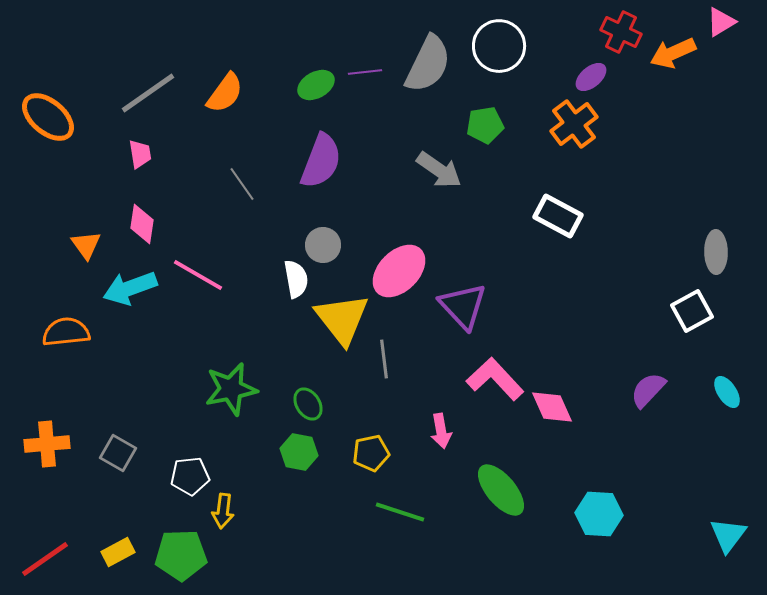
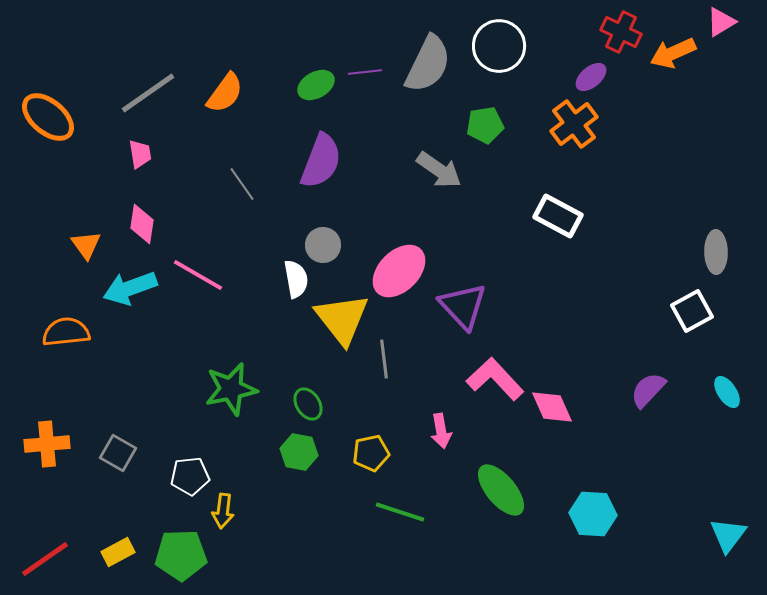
cyan hexagon at (599, 514): moved 6 px left
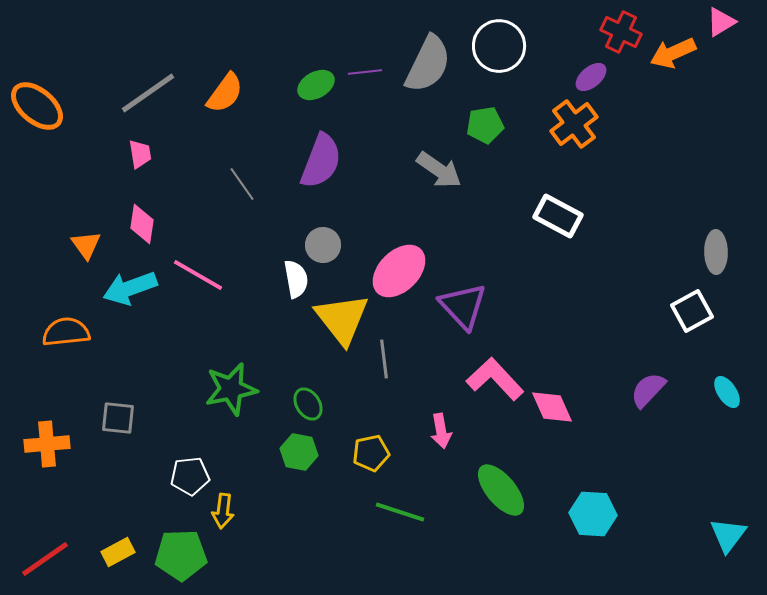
orange ellipse at (48, 117): moved 11 px left, 11 px up
gray square at (118, 453): moved 35 px up; rotated 24 degrees counterclockwise
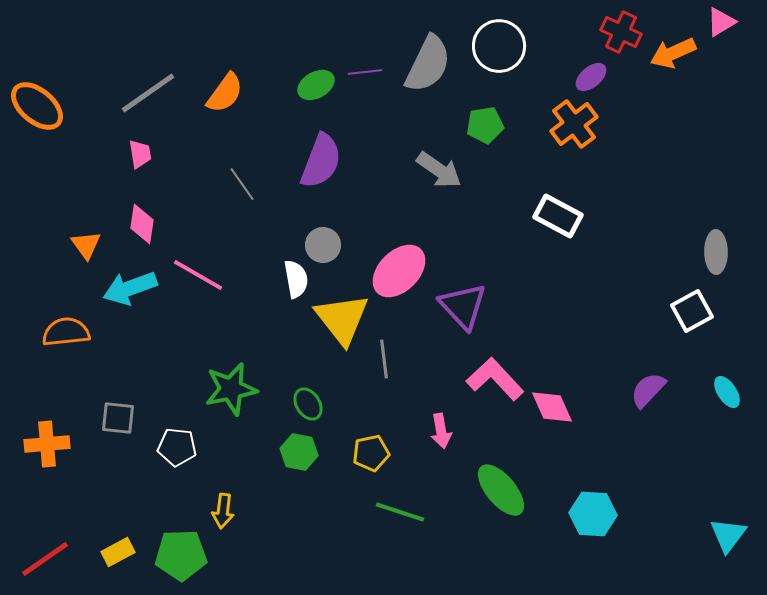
white pentagon at (190, 476): moved 13 px left, 29 px up; rotated 12 degrees clockwise
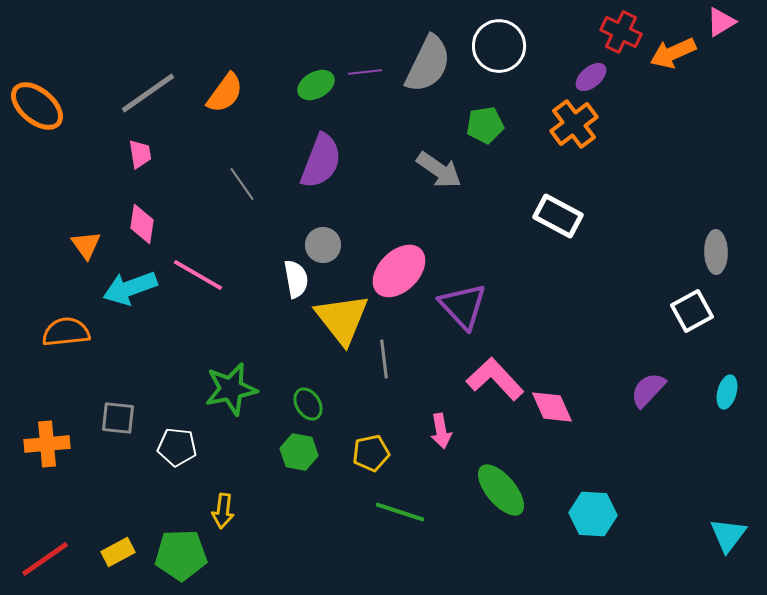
cyan ellipse at (727, 392): rotated 48 degrees clockwise
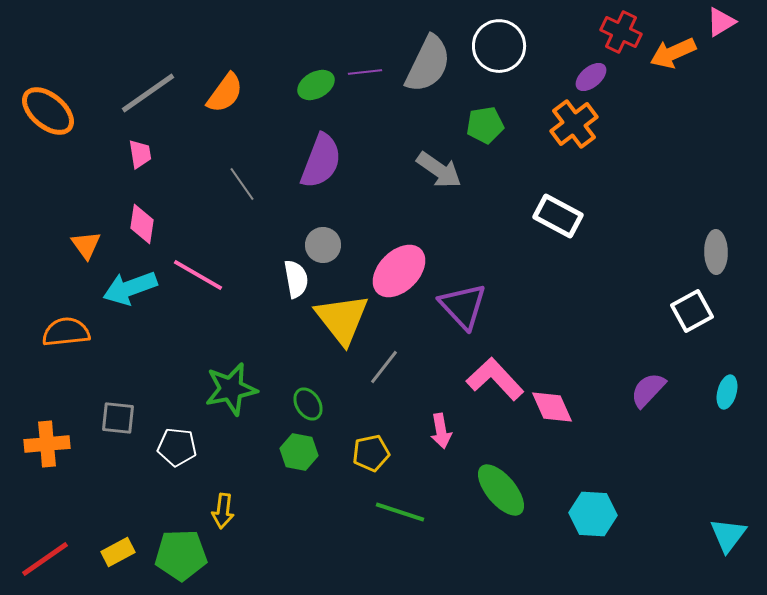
orange ellipse at (37, 106): moved 11 px right, 5 px down
gray line at (384, 359): moved 8 px down; rotated 45 degrees clockwise
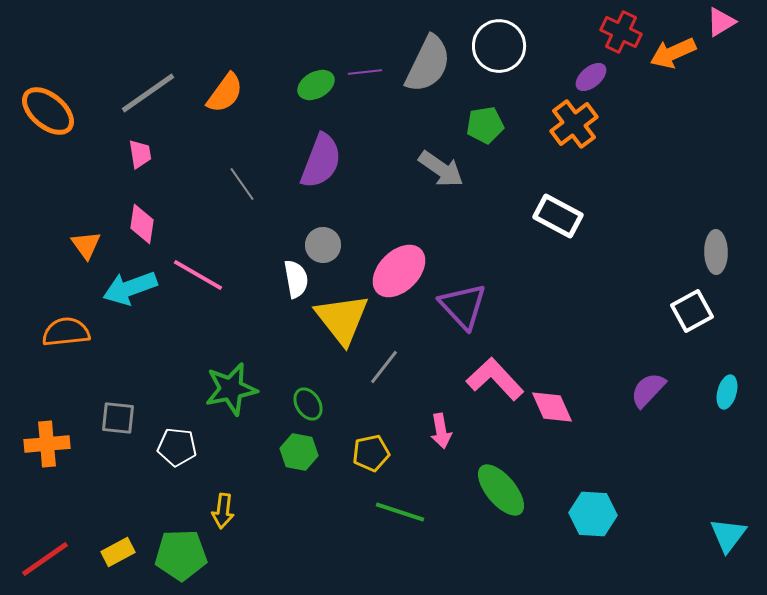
gray arrow at (439, 170): moved 2 px right, 1 px up
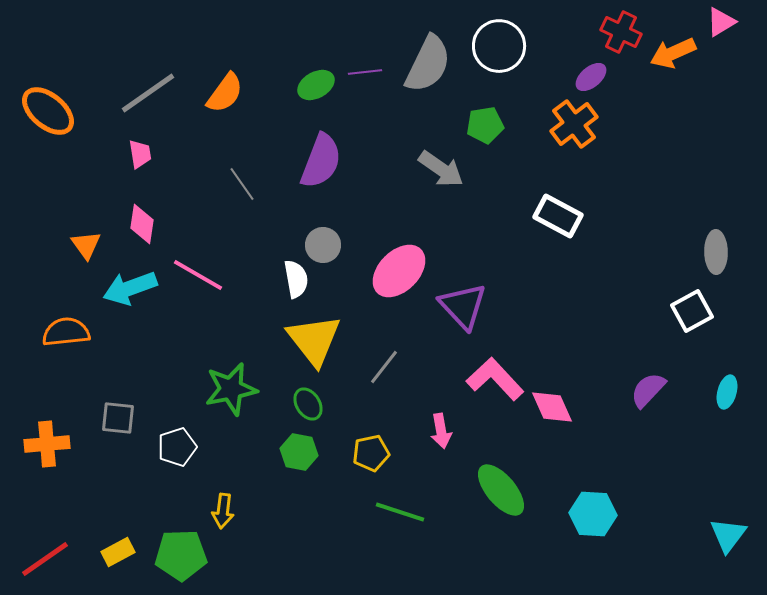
yellow triangle at (342, 319): moved 28 px left, 21 px down
white pentagon at (177, 447): rotated 24 degrees counterclockwise
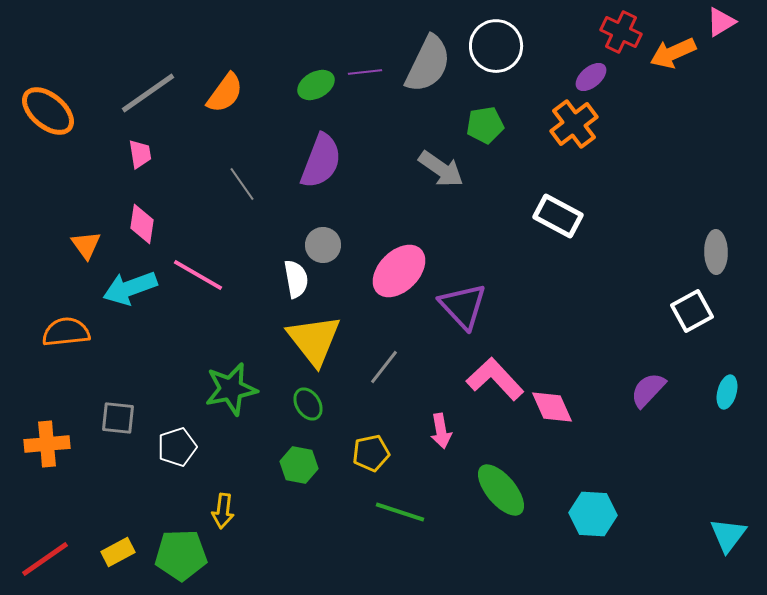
white circle at (499, 46): moved 3 px left
green hexagon at (299, 452): moved 13 px down
